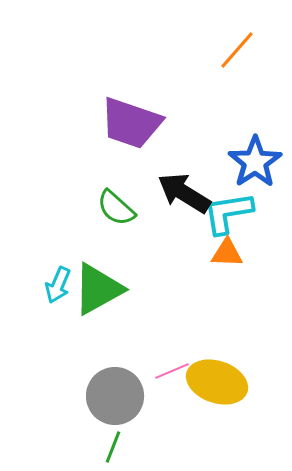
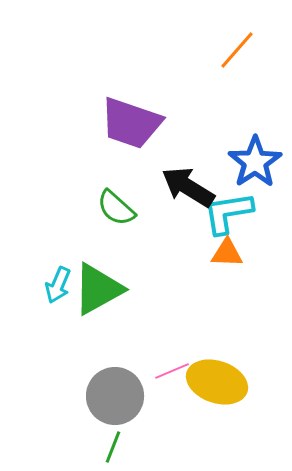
black arrow: moved 4 px right, 6 px up
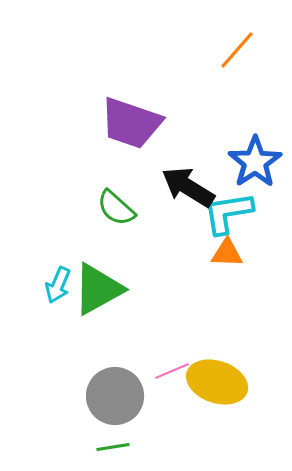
green line: rotated 60 degrees clockwise
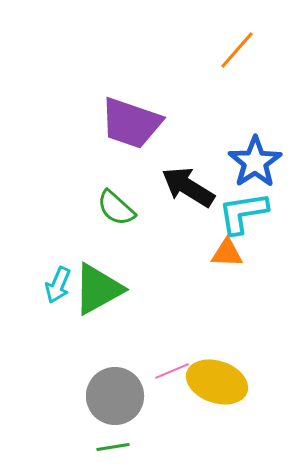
cyan L-shape: moved 15 px right
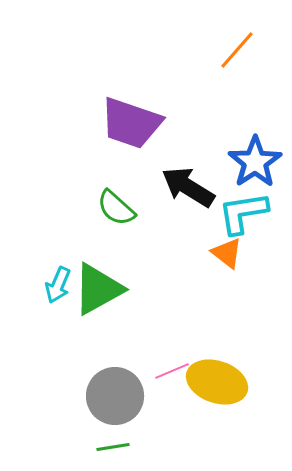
orange triangle: rotated 36 degrees clockwise
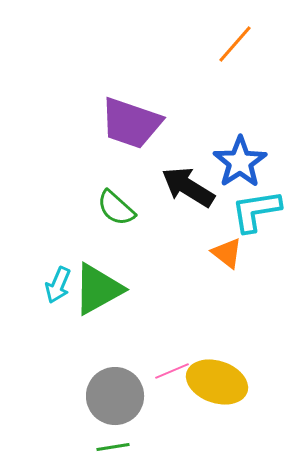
orange line: moved 2 px left, 6 px up
blue star: moved 15 px left
cyan L-shape: moved 13 px right, 2 px up
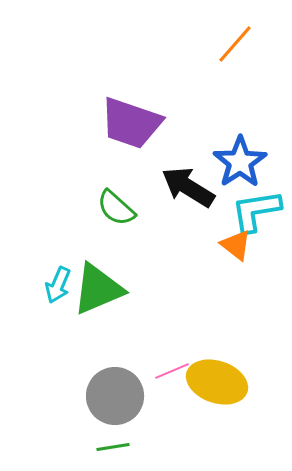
orange triangle: moved 9 px right, 8 px up
green triangle: rotated 6 degrees clockwise
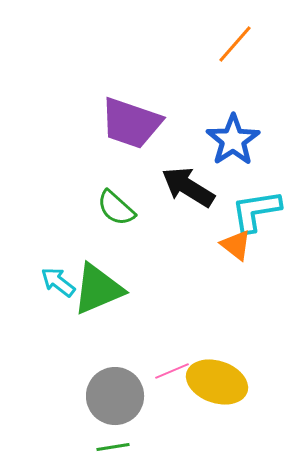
blue star: moved 7 px left, 22 px up
cyan arrow: moved 3 px up; rotated 105 degrees clockwise
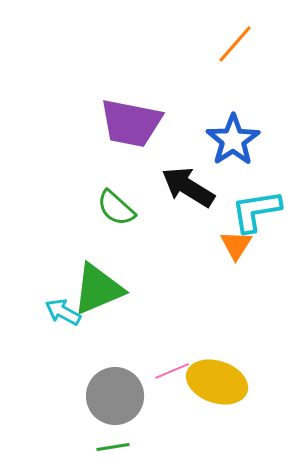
purple trapezoid: rotated 8 degrees counterclockwise
orange triangle: rotated 24 degrees clockwise
cyan arrow: moved 5 px right, 30 px down; rotated 9 degrees counterclockwise
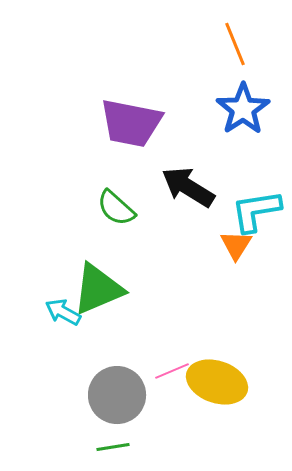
orange line: rotated 63 degrees counterclockwise
blue star: moved 10 px right, 31 px up
gray circle: moved 2 px right, 1 px up
